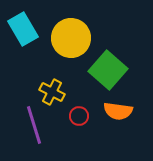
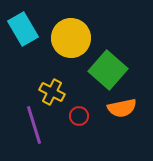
orange semicircle: moved 4 px right, 3 px up; rotated 20 degrees counterclockwise
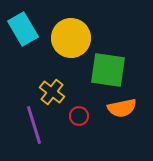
green square: rotated 33 degrees counterclockwise
yellow cross: rotated 10 degrees clockwise
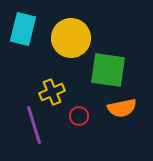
cyan rectangle: rotated 44 degrees clockwise
yellow cross: rotated 30 degrees clockwise
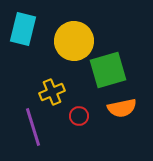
yellow circle: moved 3 px right, 3 px down
green square: rotated 24 degrees counterclockwise
purple line: moved 1 px left, 2 px down
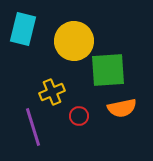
green square: rotated 12 degrees clockwise
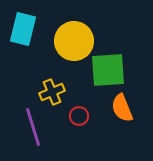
orange semicircle: rotated 80 degrees clockwise
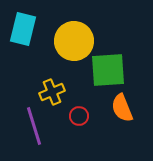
purple line: moved 1 px right, 1 px up
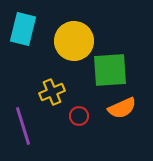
green square: moved 2 px right
orange semicircle: rotated 92 degrees counterclockwise
purple line: moved 11 px left
